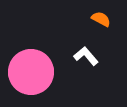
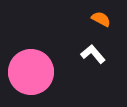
white L-shape: moved 7 px right, 2 px up
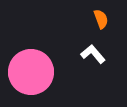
orange semicircle: rotated 42 degrees clockwise
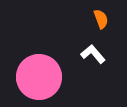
pink circle: moved 8 px right, 5 px down
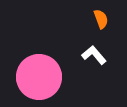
white L-shape: moved 1 px right, 1 px down
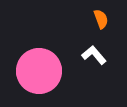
pink circle: moved 6 px up
